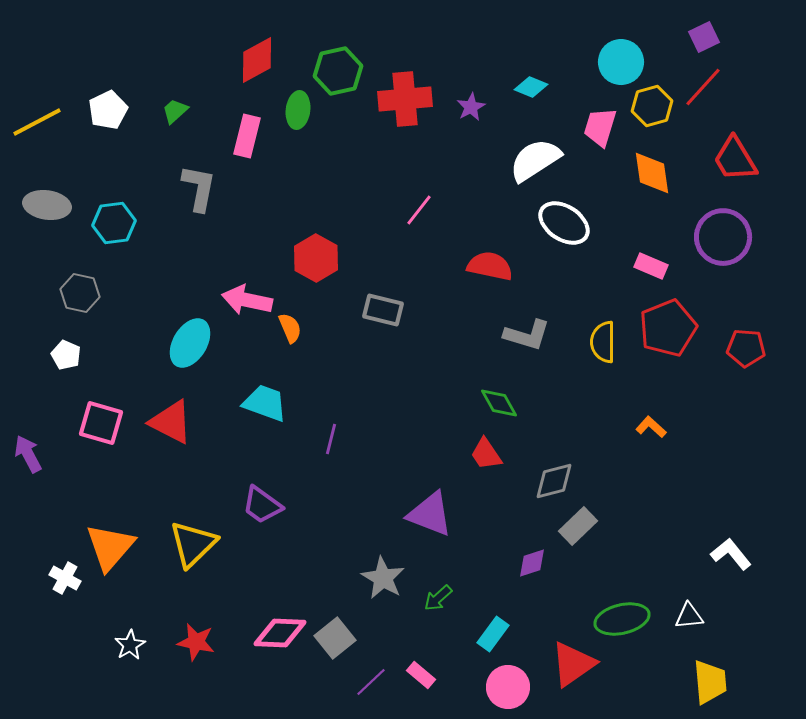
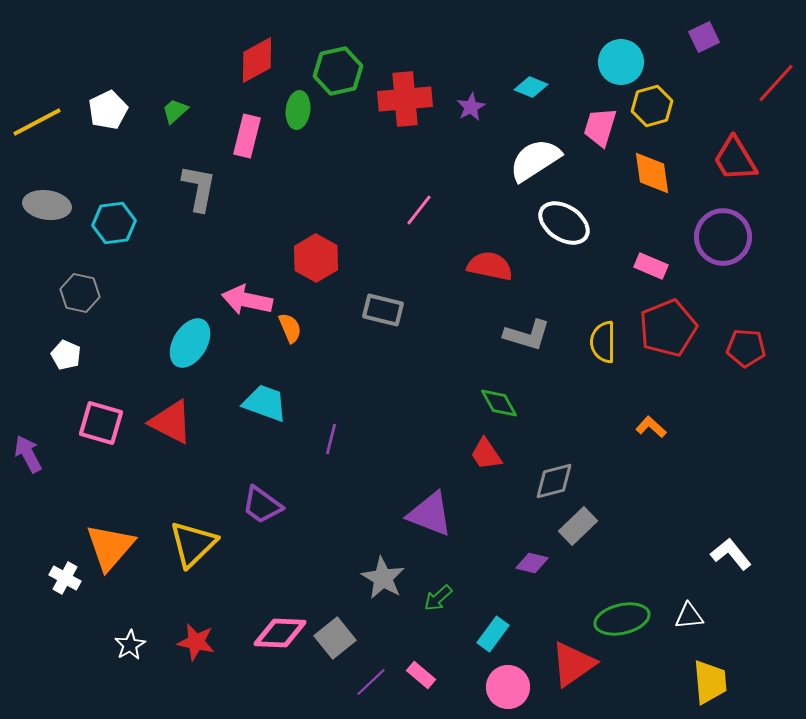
red line at (703, 87): moved 73 px right, 4 px up
purple diamond at (532, 563): rotated 32 degrees clockwise
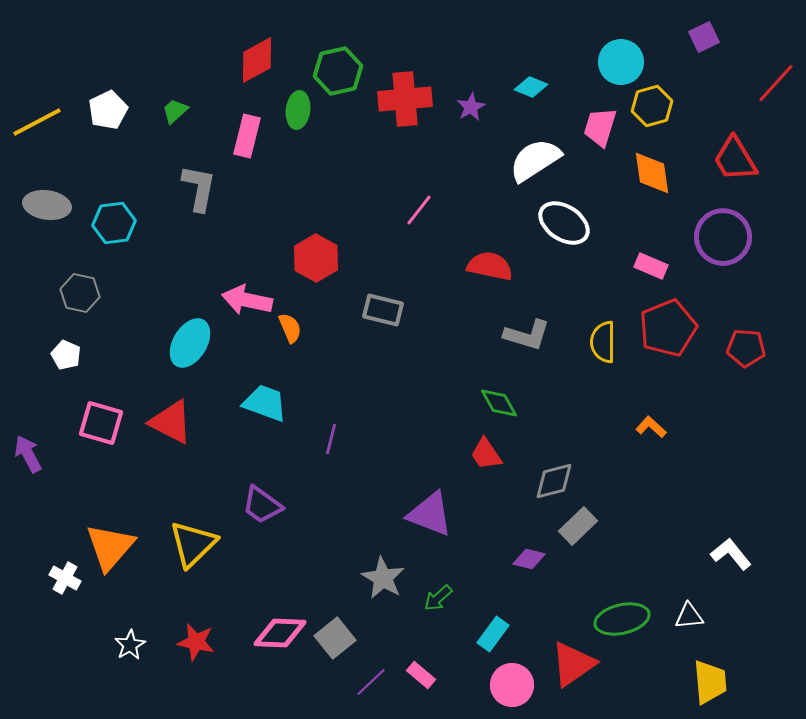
purple diamond at (532, 563): moved 3 px left, 4 px up
pink circle at (508, 687): moved 4 px right, 2 px up
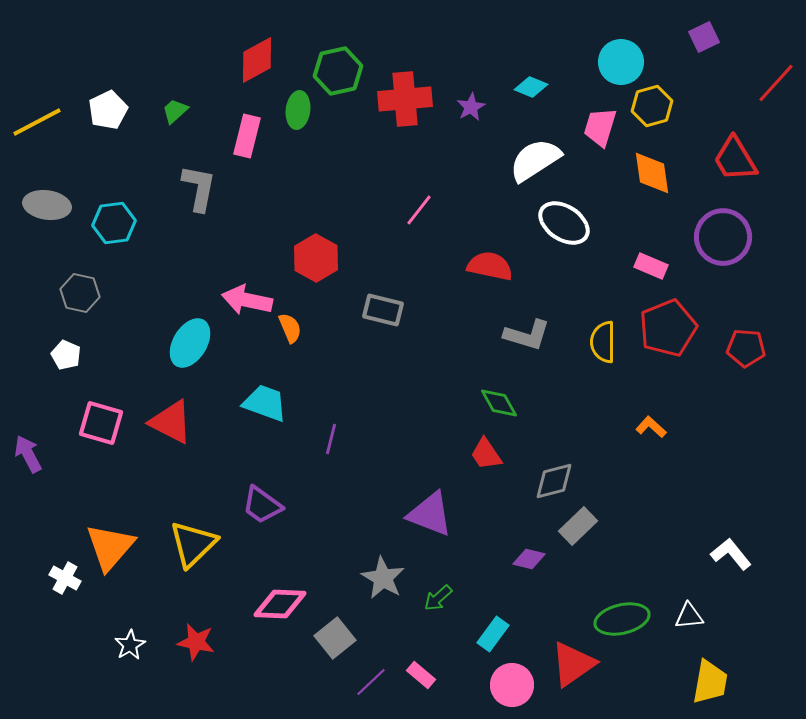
pink diamond at (280, 633): moved 29 px up
yellow trapezoid at (710, 682): rotated 15 degrees clockwise
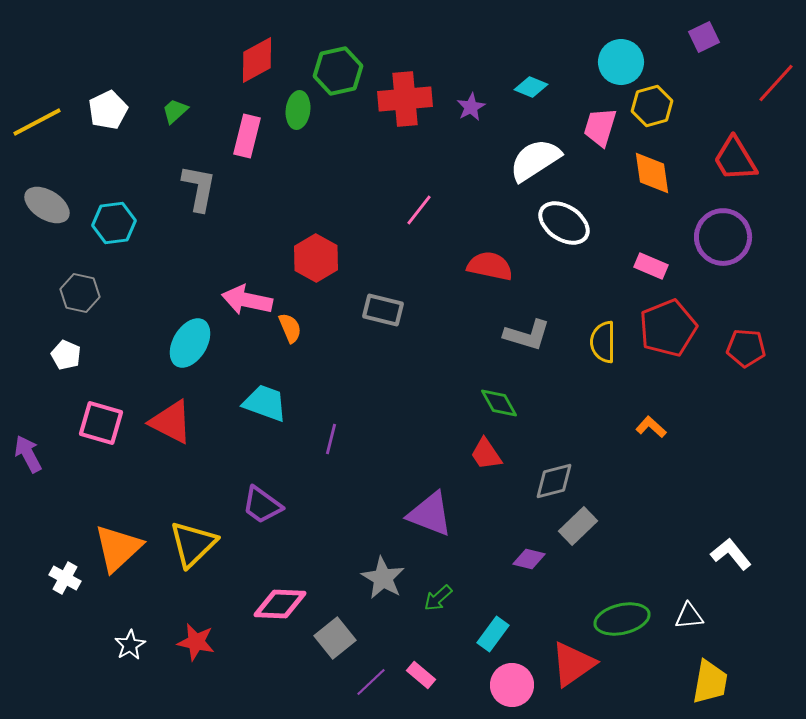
gray ellipse at (47, 205): rotated 24 degrees clockwise
orange triangle at (110, 547): moved 8 px right, 1 px down; rotated 6 degrees clockwise
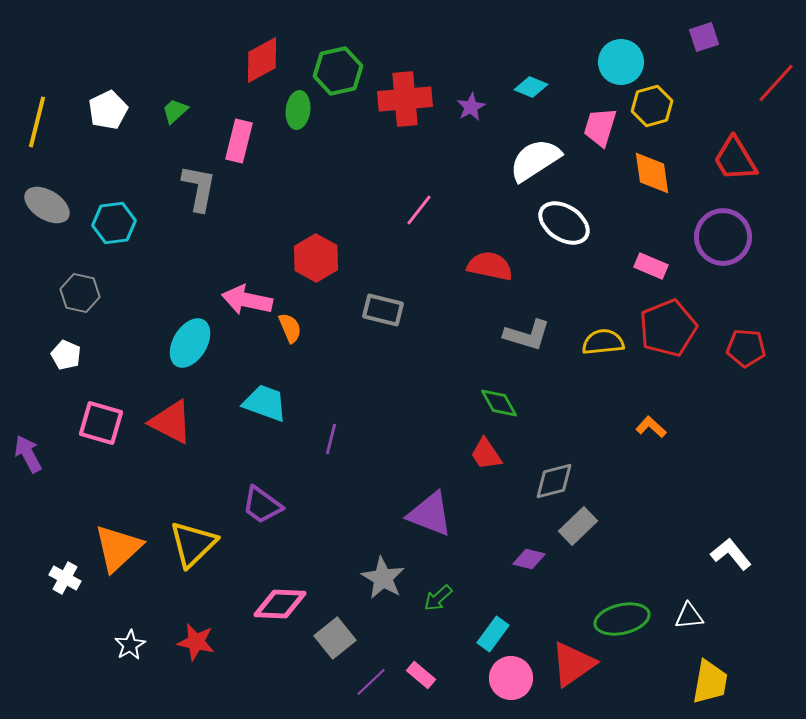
purple square at (704, 37): rotated 8 degrees clockwise
red diamond at (257, 60): moved 5 px right
yellow line at (37, 122): rotated 48 degrees counterclockwise
pink rectangle at (247, 136): moved 8 px left, 5 px down
yellow semicircle at (603, 342): rotated 84 degrees clockwise
pink circle at (512, 685): moved 1 px left, 7 px up
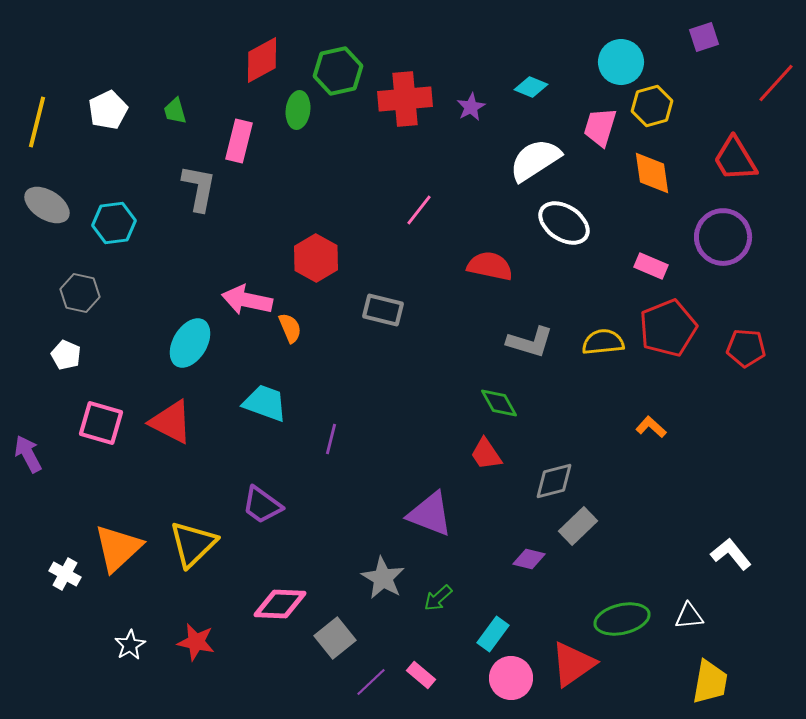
green trapezoid at (175, 111): rotated 64 degrees counterclockwise
gray L-shape at (527, 335): moved 3 px right, 7 px down
white cross at (65, 578): moved 4 px up
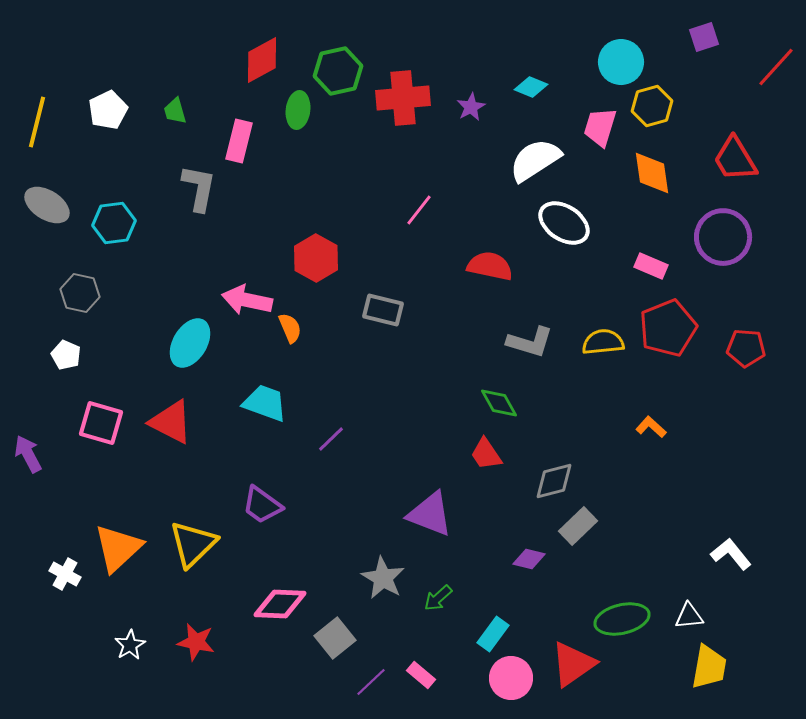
red line at (776, 83): moved 16 px up
red cross at (405, 99): moved 2 px left, 1 px up
purple line at (331, 439): rotated 32 degrees clockwise
yellow trapezoid at (710, 682): moved 1 px left, 15 px up
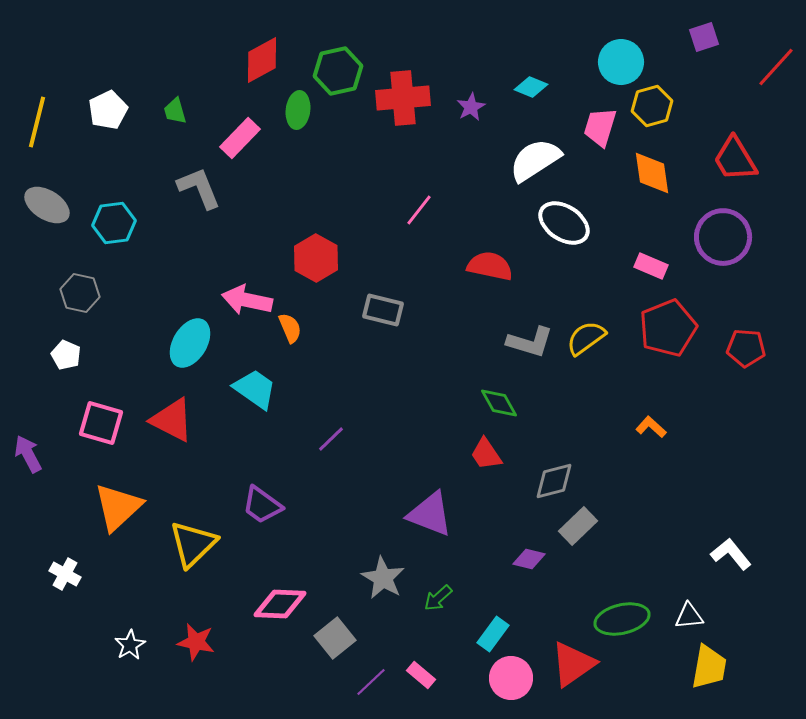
pink rectangle at (239, 141): moved 1 px right, 3 px up; rotated 30 degrees clockwise
gray L-shape at (199, 188): rotated 33 degrees counterclockwise
yellow semicircle at (603, 342): moved 17 px left, 4 px up; rotated 30 degrees counterclockwise
cyan trapezoid at (265, 403): moved 10 px left, 14 px up; rotated 15 degrees clockwise
red triangle at (171, 422): moved 1 px right, 2 px up
orange triangle at (118, 548): moved 41 px up
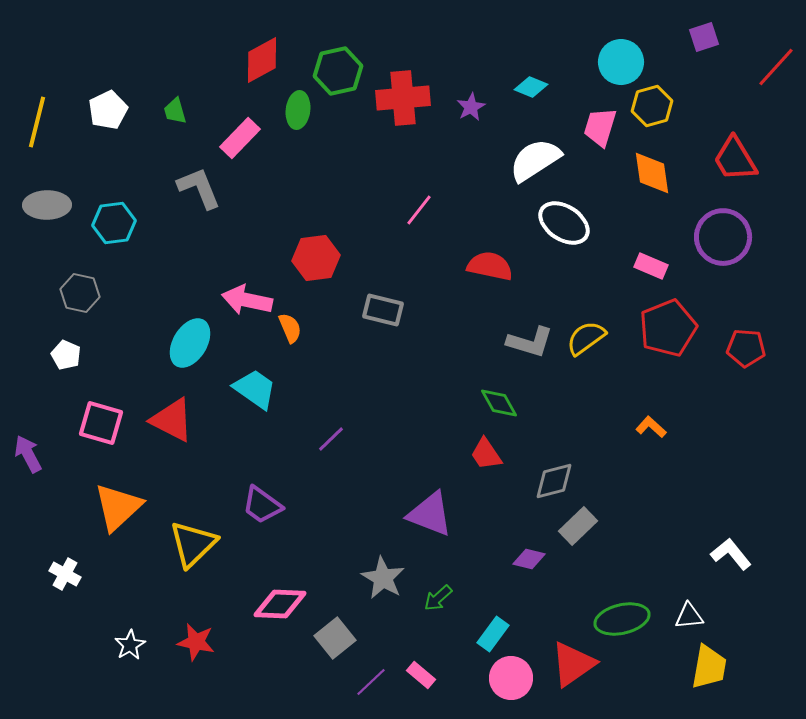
gray ellipse at (47, 205): rotated 33 degrees counterclockwise
red hexagon at (316, 258): rotated 24 degrees clockwise
